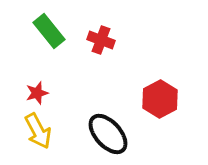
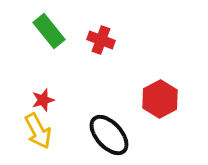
red star: moved 6 px right, 7 px down
black ellipse: moved 1 px right, 1 px down
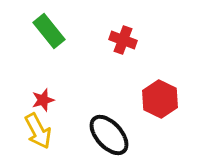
red cross: moved 22 px right
red hexagon: rotated 6 degrees counterclockwise
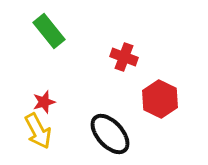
red cross: moved 1 px right, 17 px down
red star: moved 1 px right, 2 px down
black ellipse: moved 1 px right, 1 px up
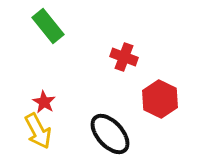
green rectangle: moved 1 px left, 5 px up
red star: rotated 25 degrees counterclockwise
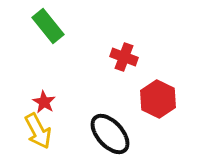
red hexagon: moved 2 px left
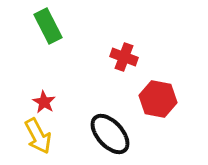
green rectangle: rotated 12 degrees clockwise
red hexagon: rotated 15 degrees counterclockwise
yellow arrow: moved 5 px down
